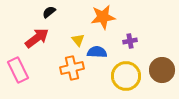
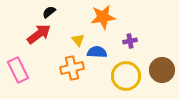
red arrow: moved 2 px right, 4 px up
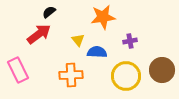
orange cross: moved 1 px left, 7 px down; rotated 10 degrees clockwise
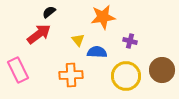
purple cross: rotated 24 degrees clockwise
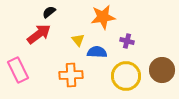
purple cross: moved 3 px left
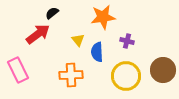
black semicircle: moved 3 px right, 1 px down
red arrow: moved 1 px left
blue semicircle: rotated 96 degrees counterclockwise
brown circle: moved 1 px right
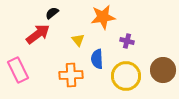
blue semicircle: moved 7 px down
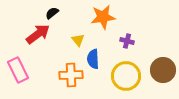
blue semicircle: moved 4 px left
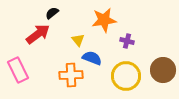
orange star: moved 1 px right, 3 px down
blue semicircle: moved 1 px left, 1 px up; rotated 114 degrees clockwise
